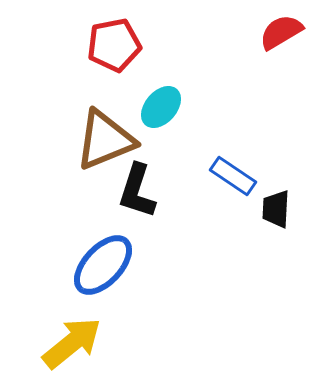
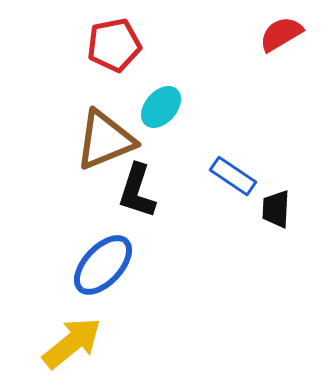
red semicircle: moved 2 px down
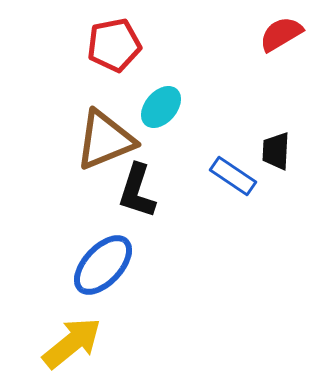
black trapezoid: moved 58 px up
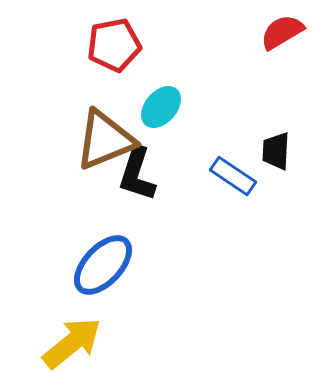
red semicircle: moved 1 px right, 2 px up
black L-shape: moved 17 px up
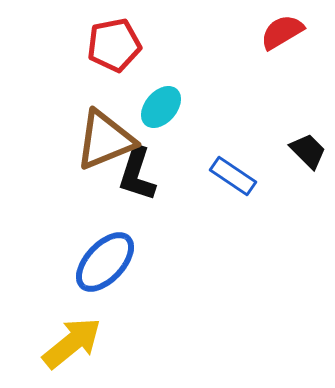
black trapezoid: moved 32 px right; rotated 132 degrees clockwise
blue ellipse: moved 2 px right, 3 px up
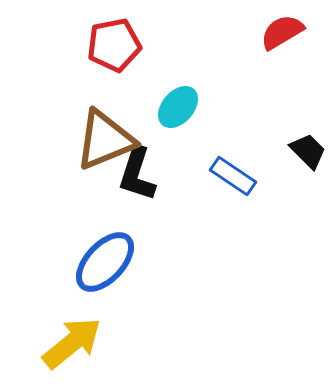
cyan ellipse: moved 17 px right
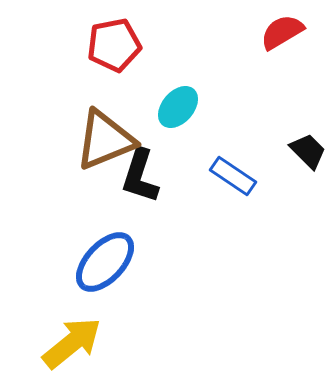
black L-shape: moved 3 px right, 2 px down
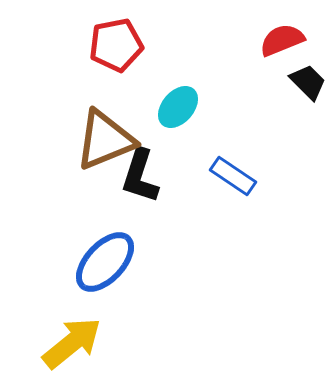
red semicircle: moved 8 px down; rotated 9 degrees clockwise
red pentagon: moved 2 px right
black trapezoid: moved 69 px up
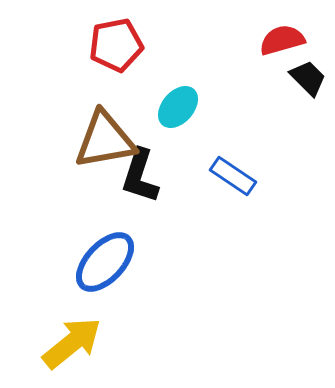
red semicircle: rotated 6 degrees clockwise
black trapezoid: moved 4 px up
brown triangle: rotated 12 degrees clockwise
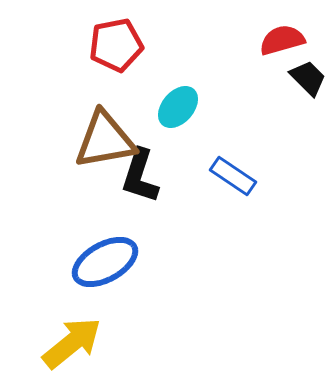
blue ellipse: rotated 18 degrees clockwise
